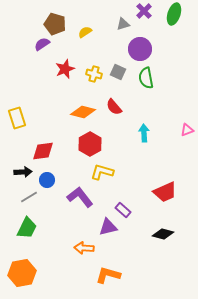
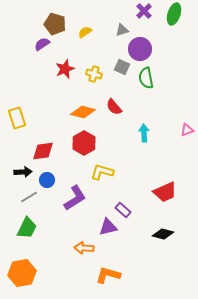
gray triangle: moved 1 px left, 6 px down
gray square: moved 4 px right, 5 px up
red hexagon: moved 6 px left, 1 px up
purple L-shape: moved 5 px left, 1 px down; rotated 96 degrees clockwise
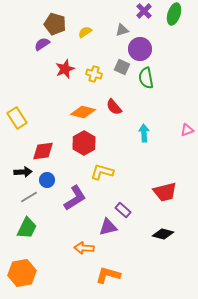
yellow rectangle: rotated 15 degrees counterclockwise
red trapezoid: rotated 10 degrees clockwise
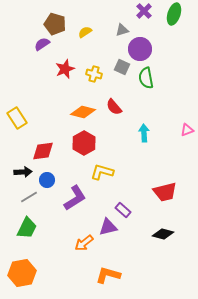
orange arrow: moved 5 px up; rotated 42 degrees counterclockwise
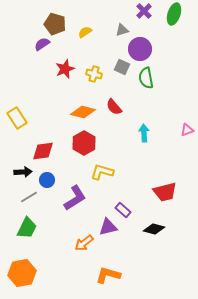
black diamond: moved 9 px left, 5 px up
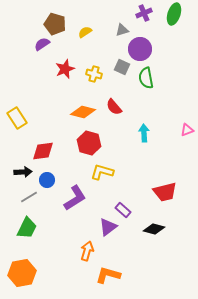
purple cross: moved 2 px down; rotated 21 degrees clockwise
red hexagon: moved 5 px right; rotated 15 degrees counterclockwise
purple triangle: rotated 24 degrees counterclockwise
orange arrow: moved 3 px right, 8 px down; rotated 144 degrees clockwise
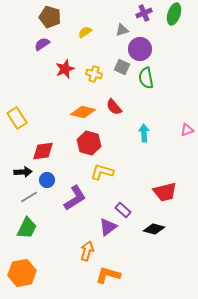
brown pentagon: moved 5 px left, 7 px up
